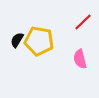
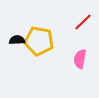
black semicircle: rotated 56 degrees clockwise
pink semicircle: rotated 24 degrees clockwise
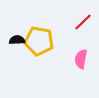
pink semicircle: moved 1 px right
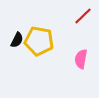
red line: moved 6 px up
black semicircle: rotated 119 degrees clockwise
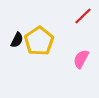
yellow pentagon: rotated 28 degrees clockwise
pink semicircle: rotated 18 degrees clockwise
